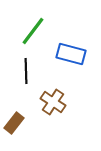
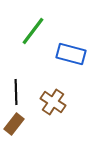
black line: moved 10 px left, 21 px down
brown rectangle: moved 1 px down
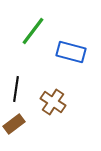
blue rectangle: moved 2 px up
black line: moved 3 px up; rotated 10 degrees clockwise
brown rectangle: rotated 15 degrees clockwise
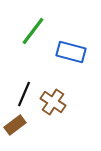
black line: moved 8 px right, 5 px down; rotated 15 degrees clockwise
brown rectangle: moved 1 px right, 1 px down
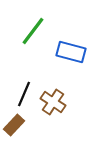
brown rectangle: moved 1 px left; rotated 10 degrees counterclockwise
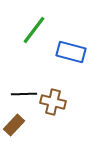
green line: moved 1 px right, 1 px up
black line: rotated 65 degrees clockwise
brown cross: rotated 20 degrees counterclockwise
